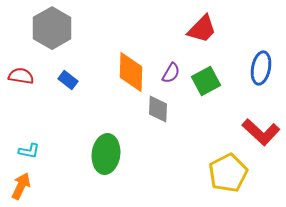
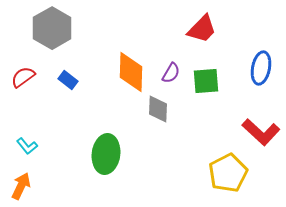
red semicircle: moved 2 px right, 1 px down; rotated 45 degrees counterclockwise
green square: rotated 24 degrees clockwise
cyan L-shape: moved 2 px left, 5 px up; rotated 40 degrees clockwise
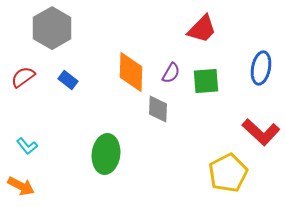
orange arrow: rotated 92 degrees clockwise
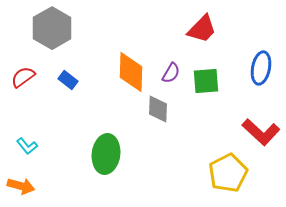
orange arrow: rotated 12 degrees counterclockwise
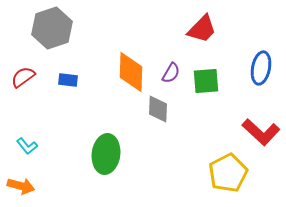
gray hexagon: rotated 12 degrees clockwise
blue rectangle: rotated 30 degrees counterclockwise
